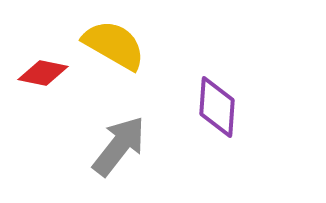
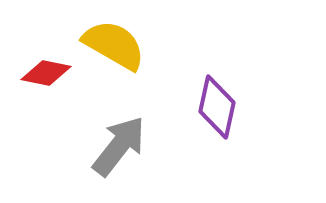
red diamond: moved 3 px right
purple diamond: rotated 8 degrees clockwise
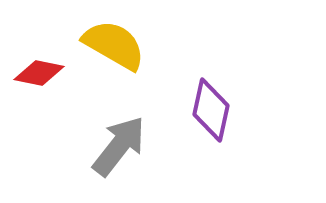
red diamond: moved 7 px left
purple diamond: moved 6 px left, 3 px down
